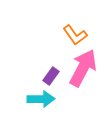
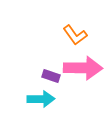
pink arrow: rotated 63 degrees clockwise
purple rectangle: rotated 72 degrees clockwise
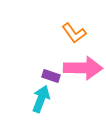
orange L-shape: moved 1 px left, 2 px up
cyan arrow: rotated 68 degrees counterclockwise
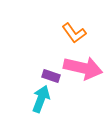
pink arrow: rotated 12 degrees clockwise
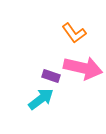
cyan arrow: rotated 32 degrees clockwise
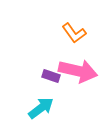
pink arrow: moved 5 px left, 3 px down
cyan arrow: moved 9 px down
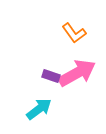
pink arrow: moved 1 px left, 2 px down; rotated 42 degrees counterclockwise
cyan arrow: moved 2 px left, 1 px down
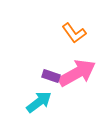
cyan arrow: moved 7 px up
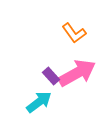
purple rectangle: rotated 30 degrees clockwise
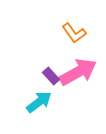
pink arrow: moved 1 px right, 1 px up
